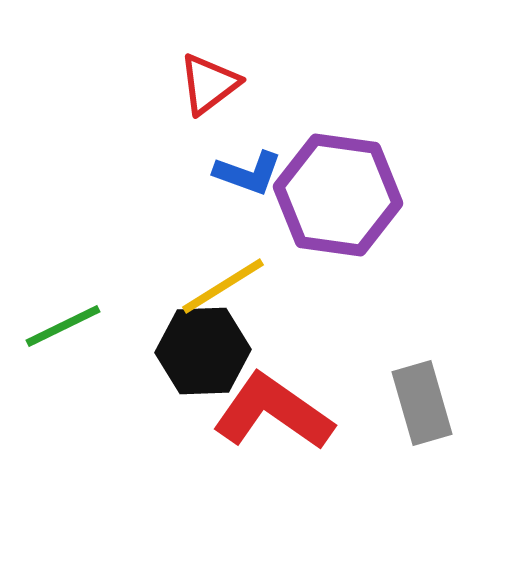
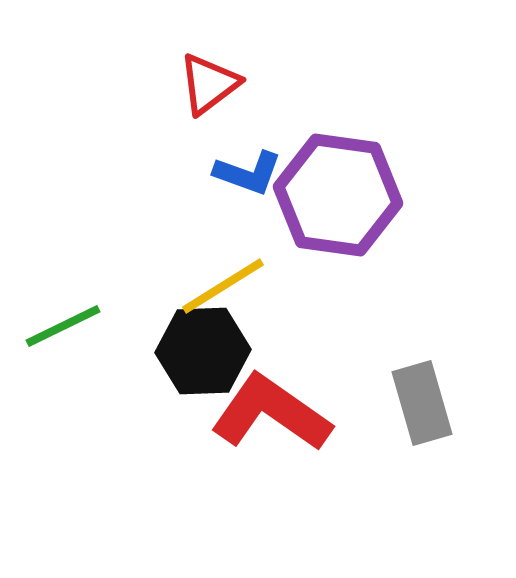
red L-shape: moved 2 px left, 1 px down
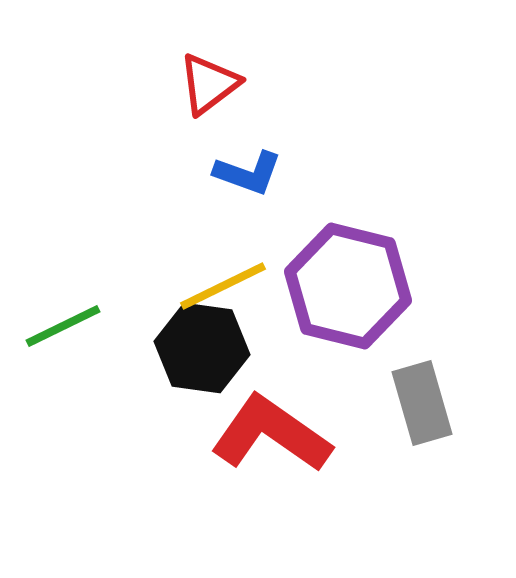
purple hexagon: moved 10 px right, 91 px down; rotated 6 degrees clockwise
yellow line: rotated 6 degrees clockwise
black hexagon: moved 1 px left, 3 px up; rotated 10 degrees clockwise
red L-shape: moved 21 px down
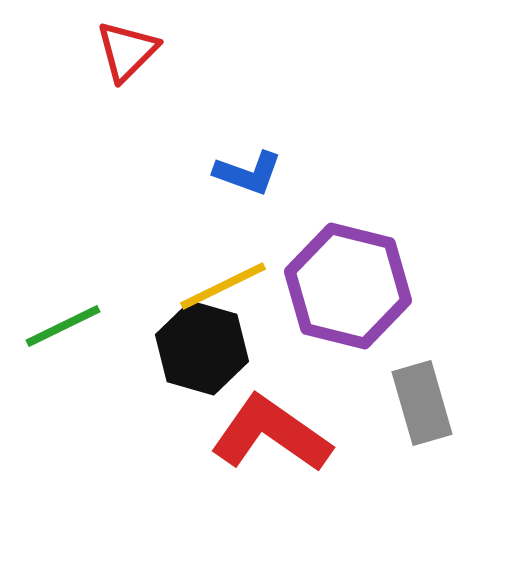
red triangle: moved 82 px left, 33 px up; rotated 8 degrees counterclockwise
black hexagon: rotated 8 degrees clockwise
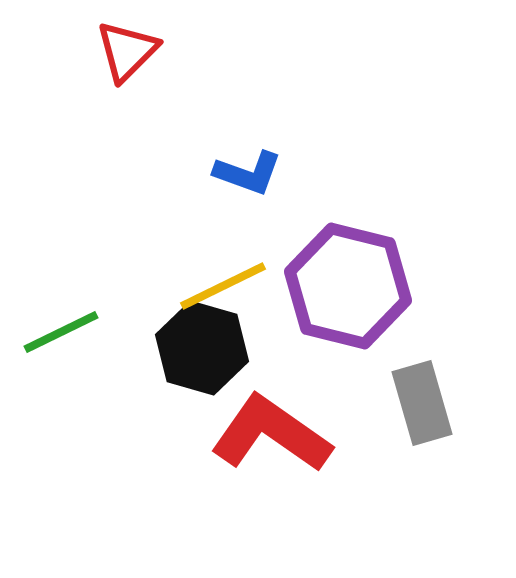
green line: moved 2 px left, 6 px down
